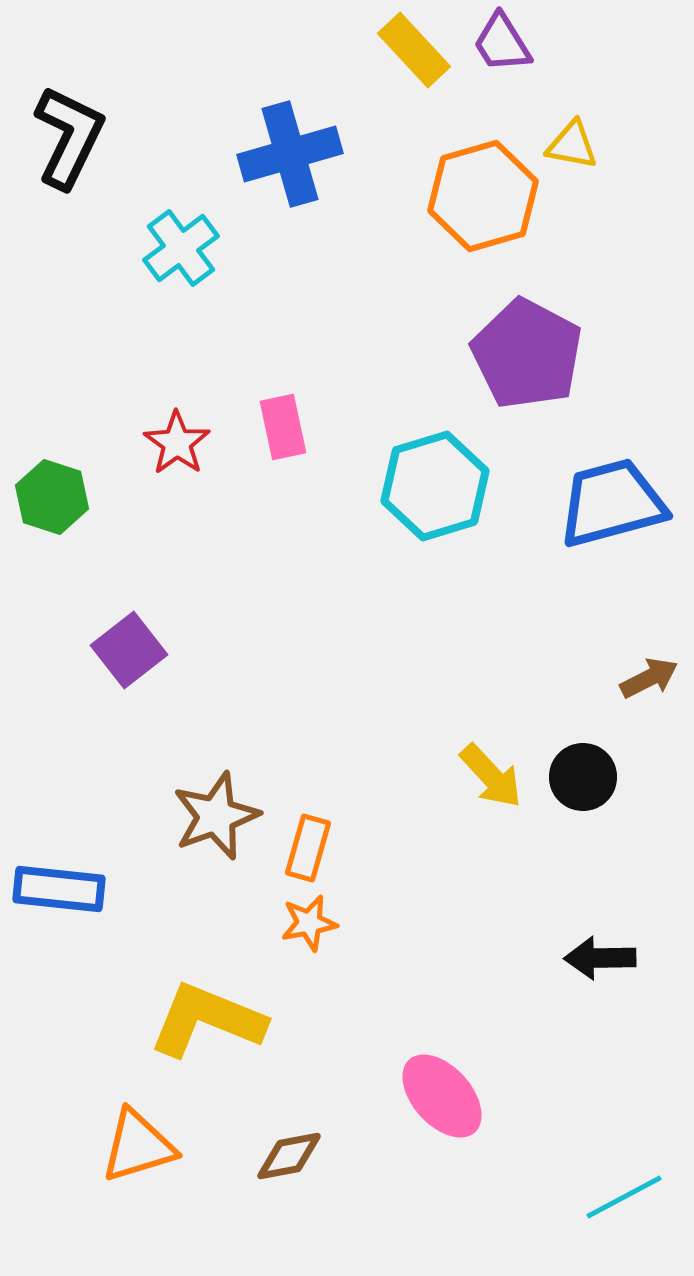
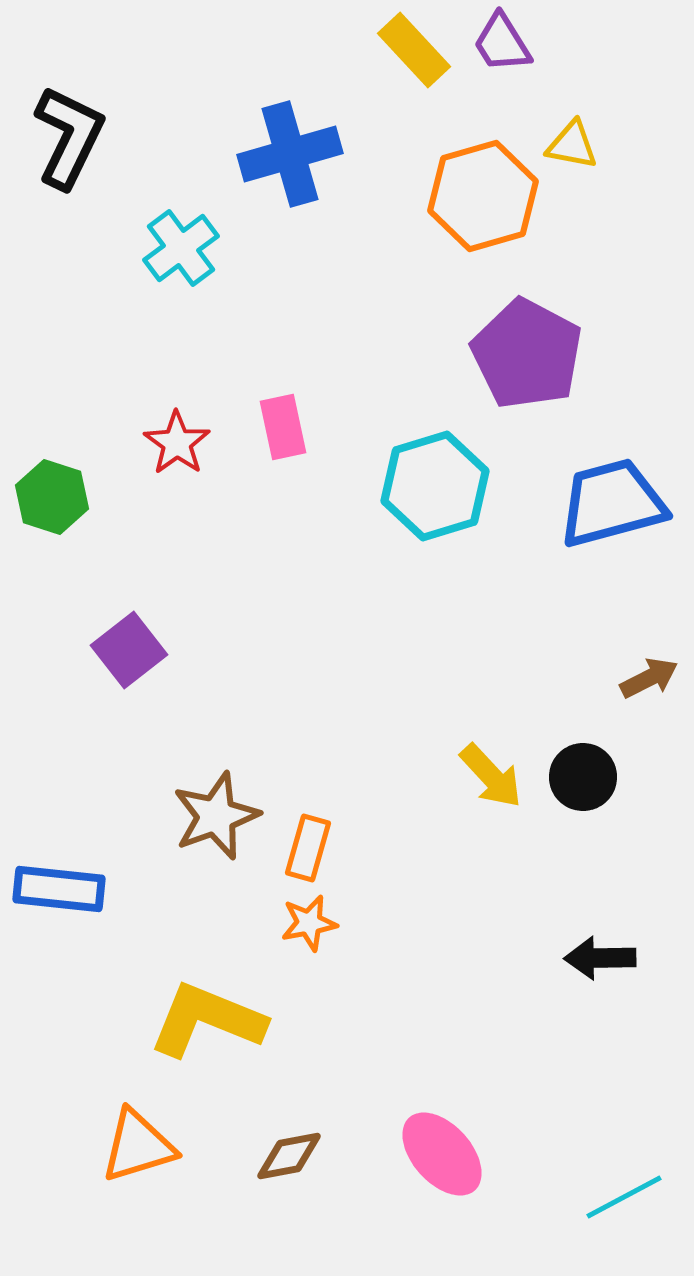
pink ellipse: moved 58 px down
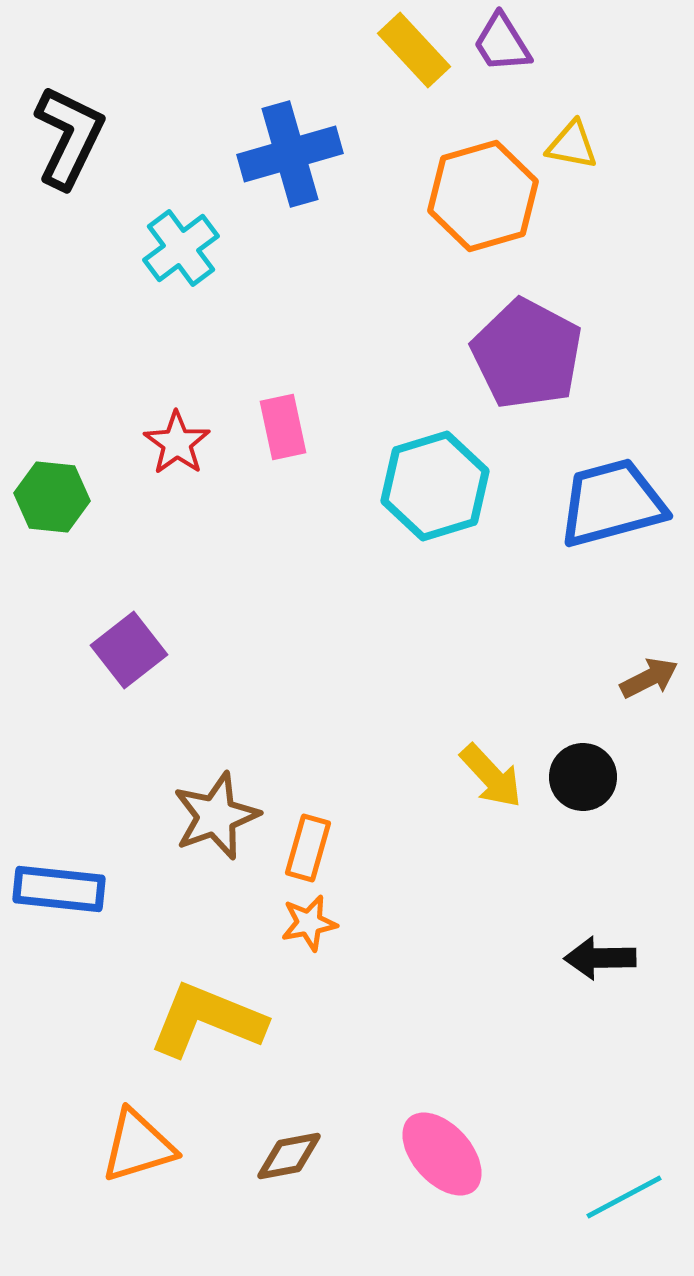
green hexagon: rotated 12 degrees counterclockwise
